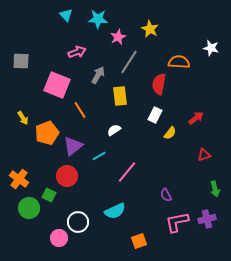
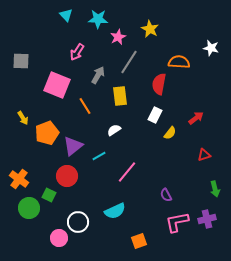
pink arrow: rotated 144 degrees clockwise
orange line: moved 5 px right, 4 px up
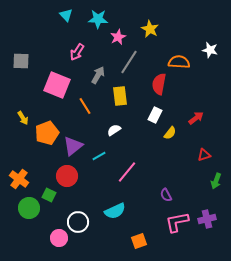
white star: moved 1 px left, 2 px down
green arrow: moved 1 px right, 8 px up; rotated 35 degrees clockwise
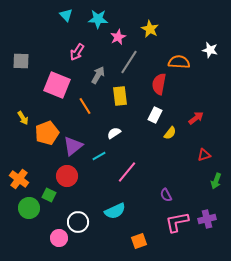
white semicircle: moved 3 px down
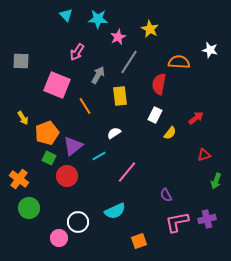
green square: moved 37 px up
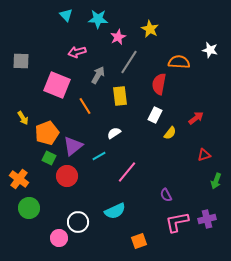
pink arrow: rotated 42 degrees clockwise
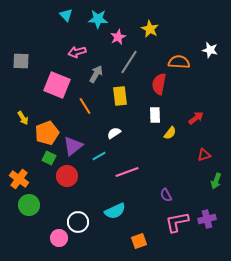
gray arrow: moved 2 px left, 1 px up
white rectangle: rotated 28 degrees counterclockwise
pink line: rotated 30 degrees clockwise
green circle: moved 3 px up
